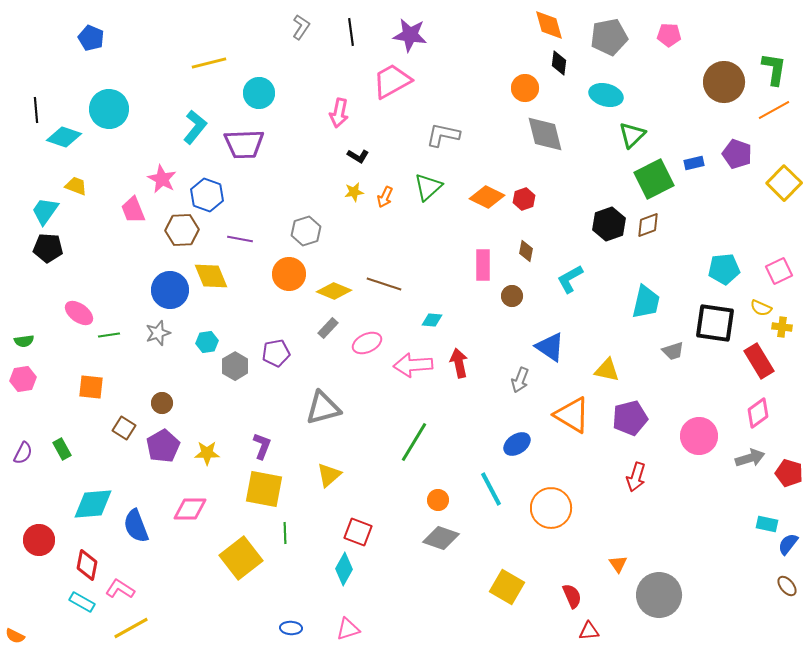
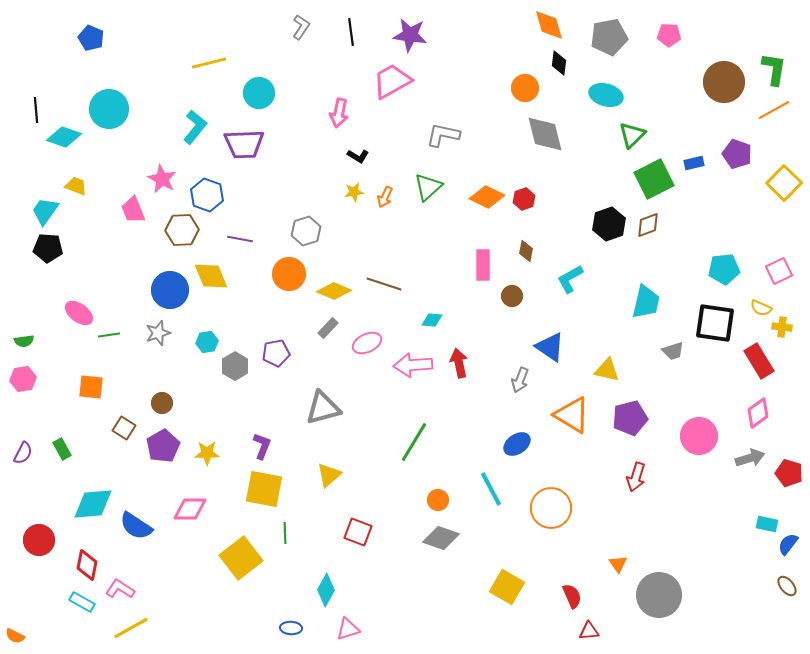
blue semicircle at (136, 526): rotated 36 degrees counterclockwise
cyan diamond at (344, 569): moved 18 px left, 21 px down
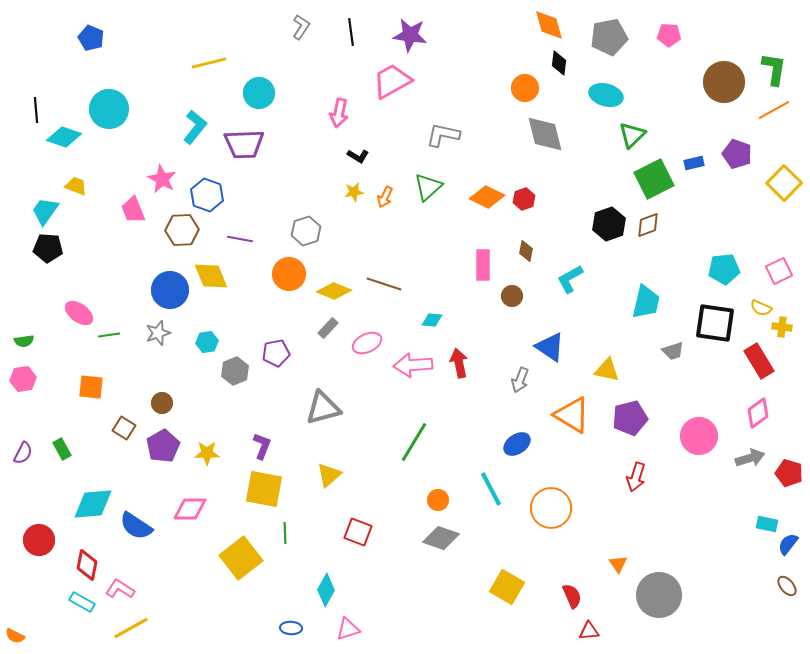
gray hexagon at (235, 366): moved 5 px down; rotated 8 degrees clockwise
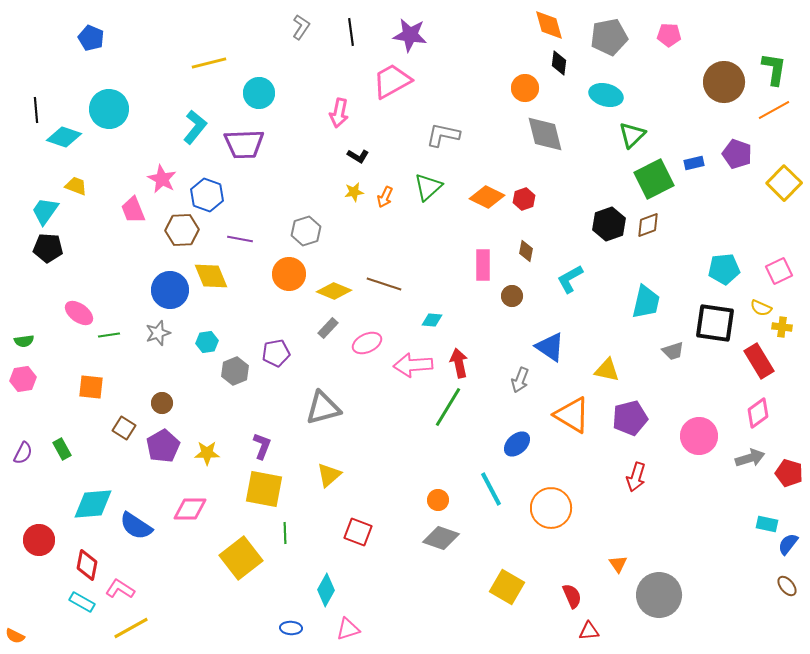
green line at (414, 442): moved 34 px right, 35 px up
blue ellipse at (517, 444): rotated 8 degrees counterclockwise
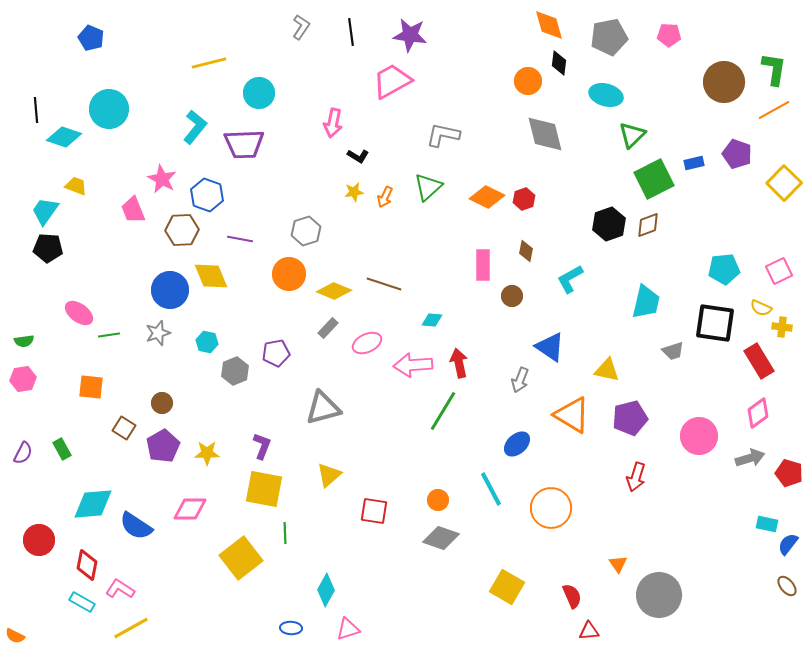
orange circle at (525, 88): moved 3 px right, 7 px up
pink arrow at (339, 113): moved 6 px left, 10 px down
cyan hexagon at (207, 342): rotated 20 degrees clockwise
green line at (448, 407): moved 5 px left, 4 px down
red square at (358, 532): moved 16 px right, 21 px up; rotated 12 degrees counterclockwise
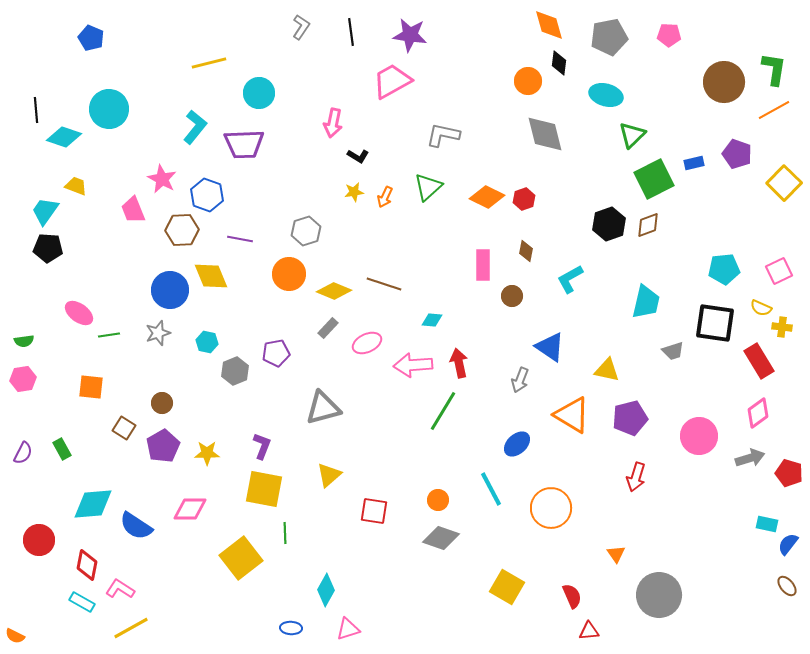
orange triangle at (618, 564): moved 2 px left, 10 px up
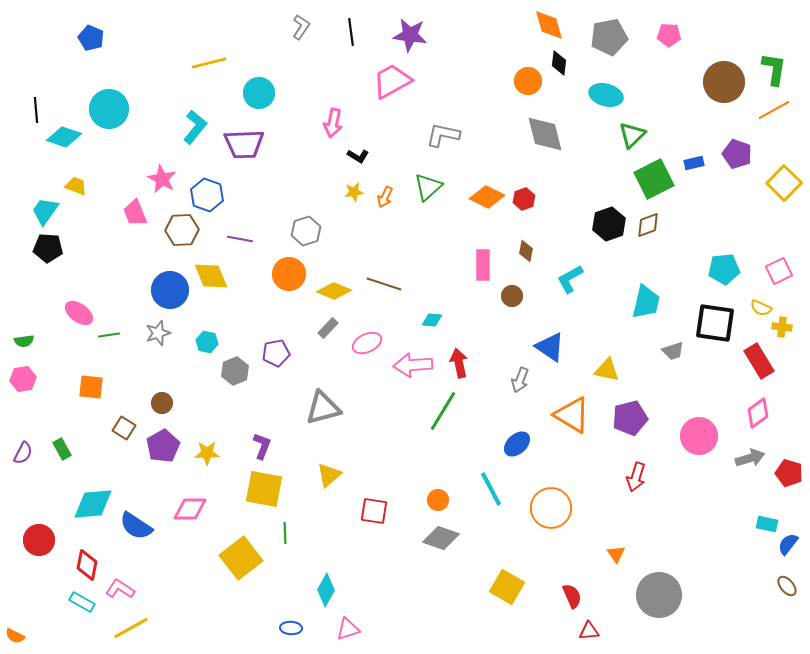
pink trapezoid at (133, 210): moved 2 px right, 3 px down
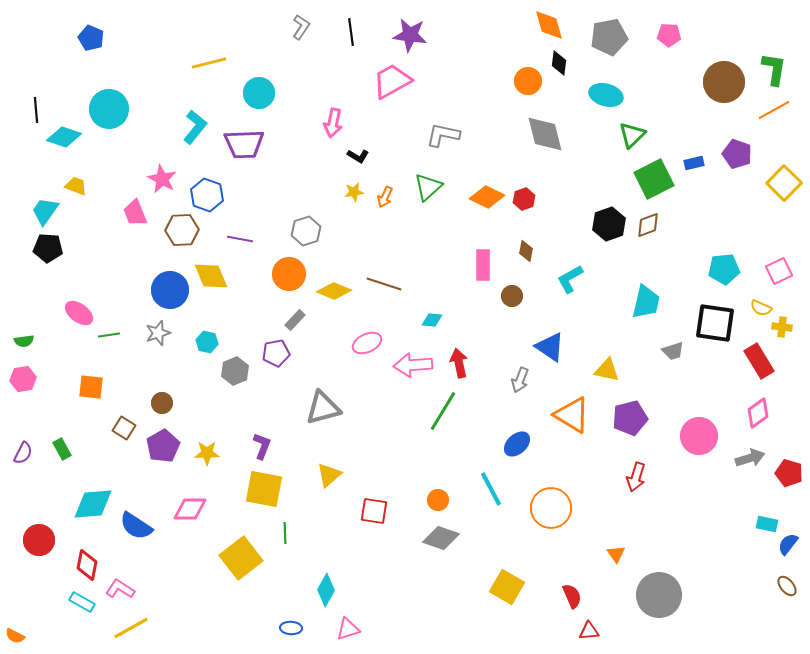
gray rectangle at (328, 328): moved 33 px left, 8 px up
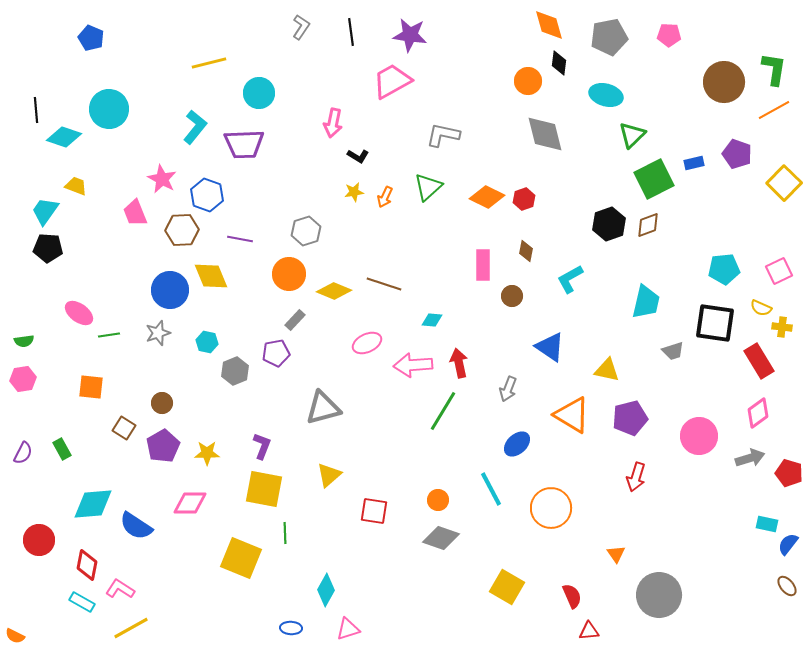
gray arrow at (520, 380): moved 12 px left, 9 px down
pink diamond at (190, 509): moved 6 px up
yellow square at (241, 558): rotated 30 degrees counterclockwise
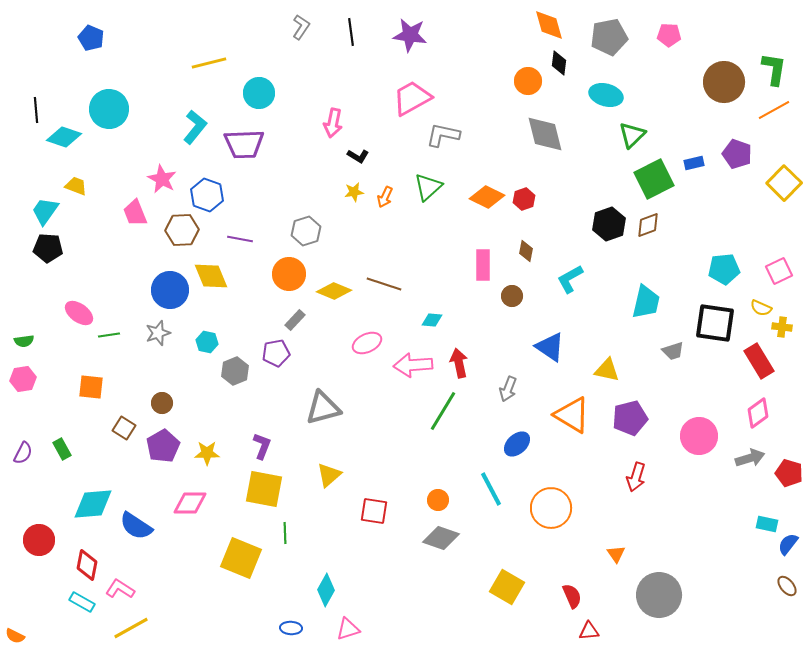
pink trapezoid at (392, 81): moved 20 px right, 17 px down
